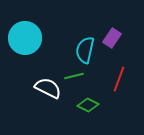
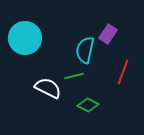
purple rectangle: moved 4 px left, 4 px up
red line: moved 4 px right, 7 px up
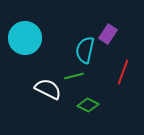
white semicircle: moved 1 px down
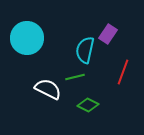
cyan circle: moved 2 px right
green line: moved 1 px right, 1 px down
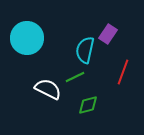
green line: rotated 12 degrees counterclockwise
green diamond: rotated 40 degrees counterclockwise
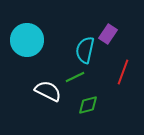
cyan circle: moved 2 px down
white semicircle: moved 2 px down
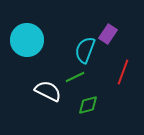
cyan semicircle: rotated 8 degrees clockwise
